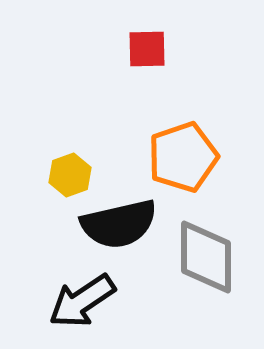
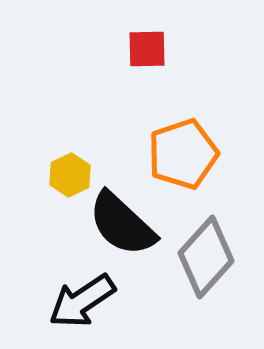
orange pentagon: moved 3 px up
yellow hexagon: rotated 6 degrees counterclockwise
black semicircle: moved 3 px right; rotated 56 degrees clockwise
gray diamond: rotated 42 degrees clockwise
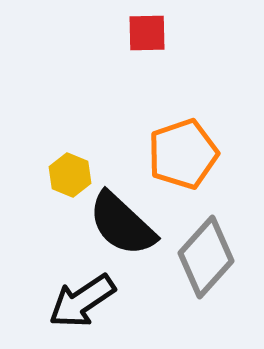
red square: moved 16 px up
yellow hexagon: rotated 12 degrees counterclockwise
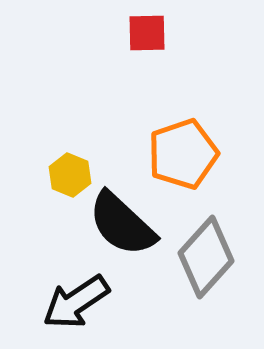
black arrow: moved 6 px left, 1 px down
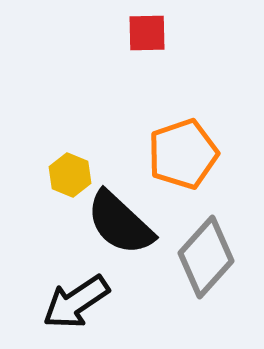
black semicircle: moved 2 px left, 1 px up
